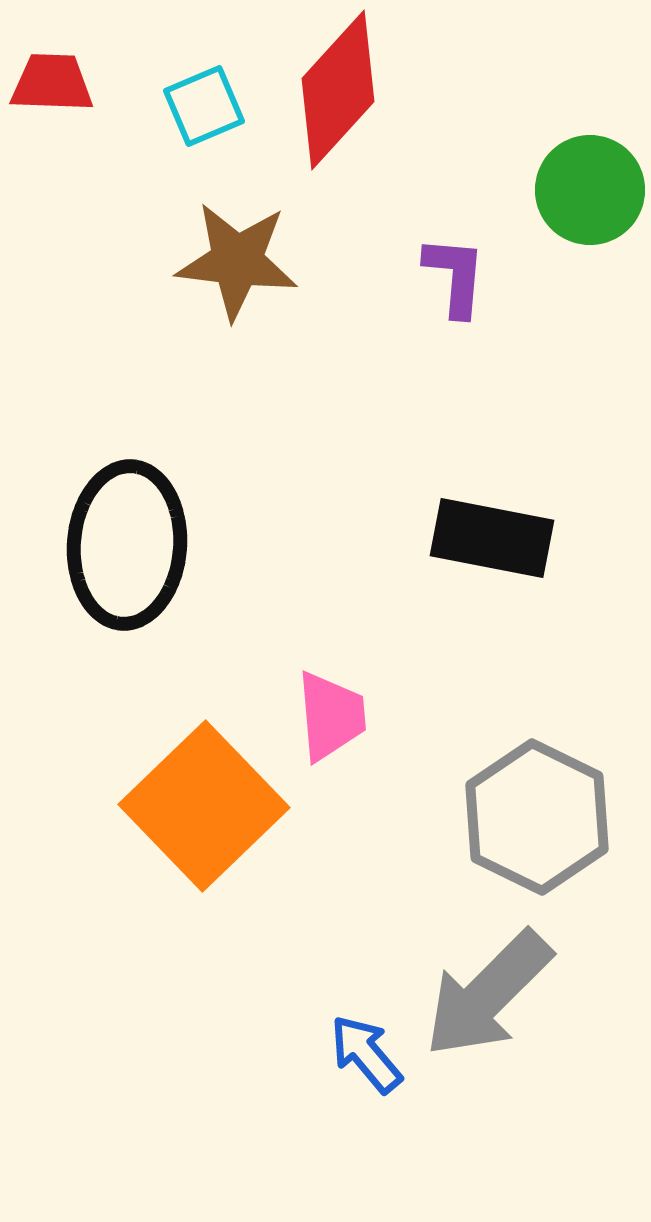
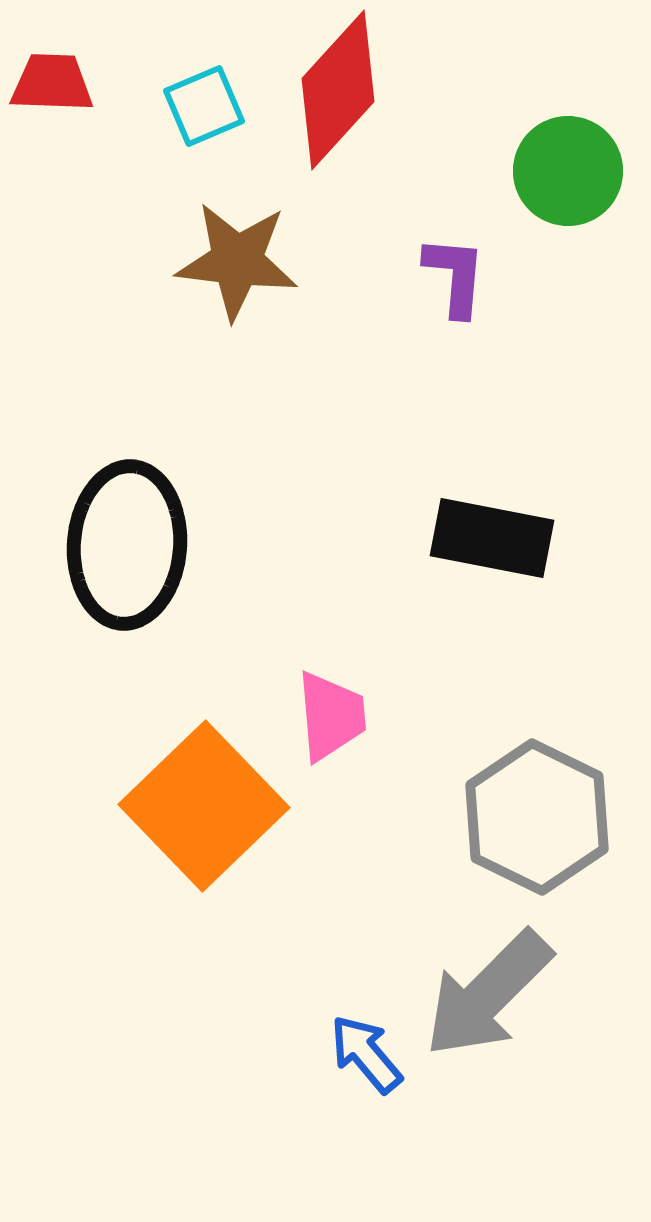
green circle: moved 22 px left, 19 px up
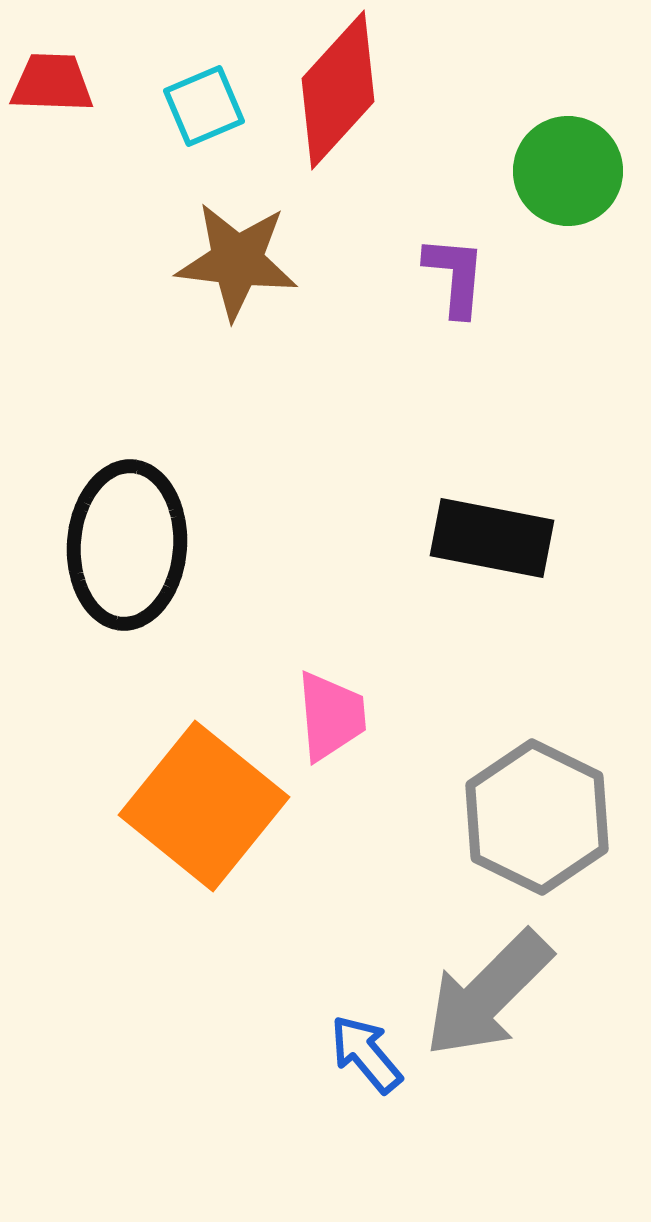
orange square: rotated 7 degrees counterclockwise
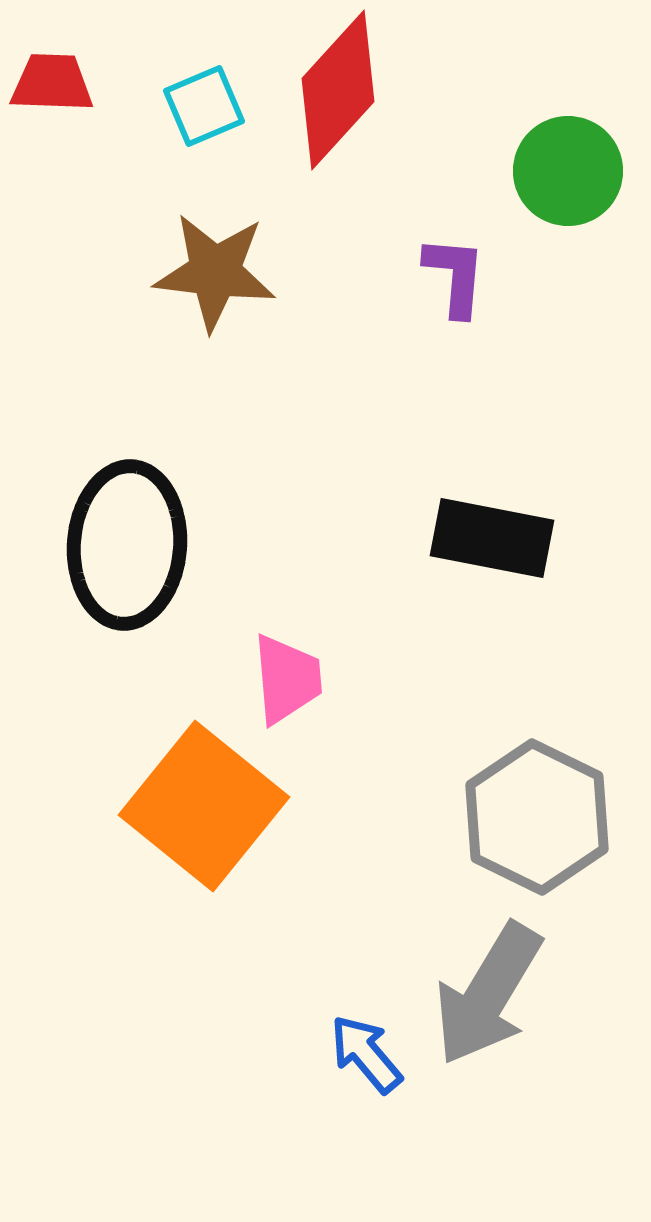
brown star: moved 22 px left, 11 px down
pink trapezoid: moved 44 px left, 37 px up
gray arrow: rotated 14 degrees counterclockwise
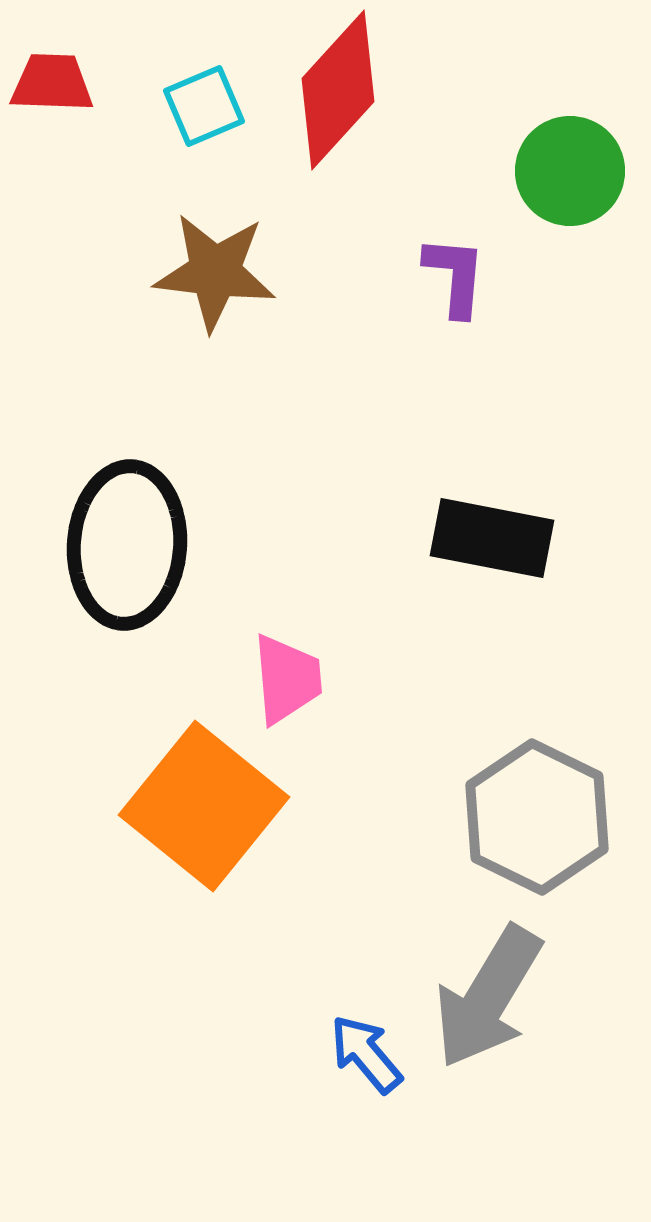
green circle: moved 2 px right
gray arrow: moved 3 px down
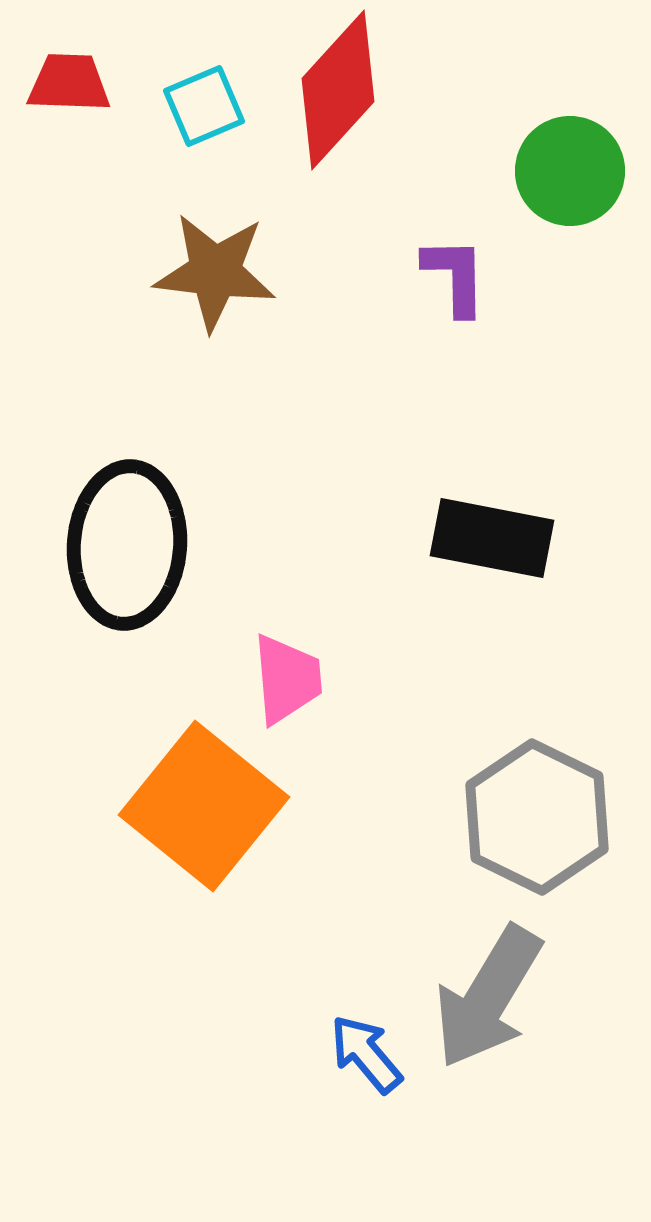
red trapezoid: moved 17 px right
purple L-shape: rotated 6 degrees counterclockwise
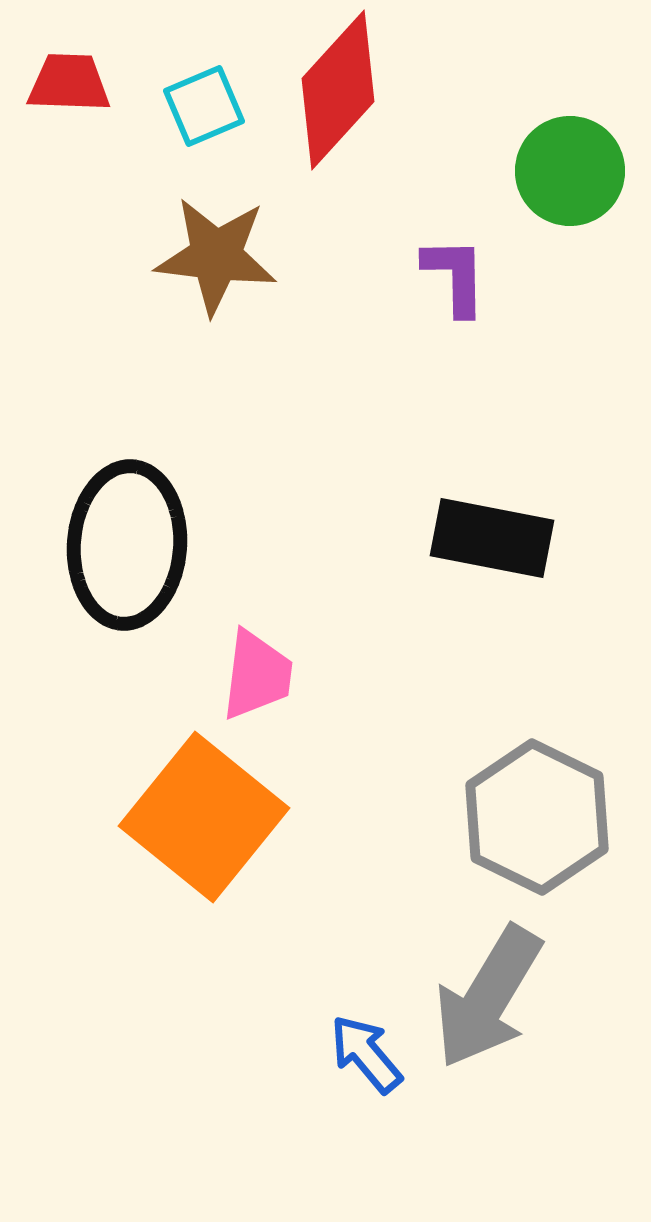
brown star: moved 1 px right, 16 px up
pink trapezoid: moved 30 px left, 4 px up; rotated 12 degrees clockwise
orange square: moved 11 px down
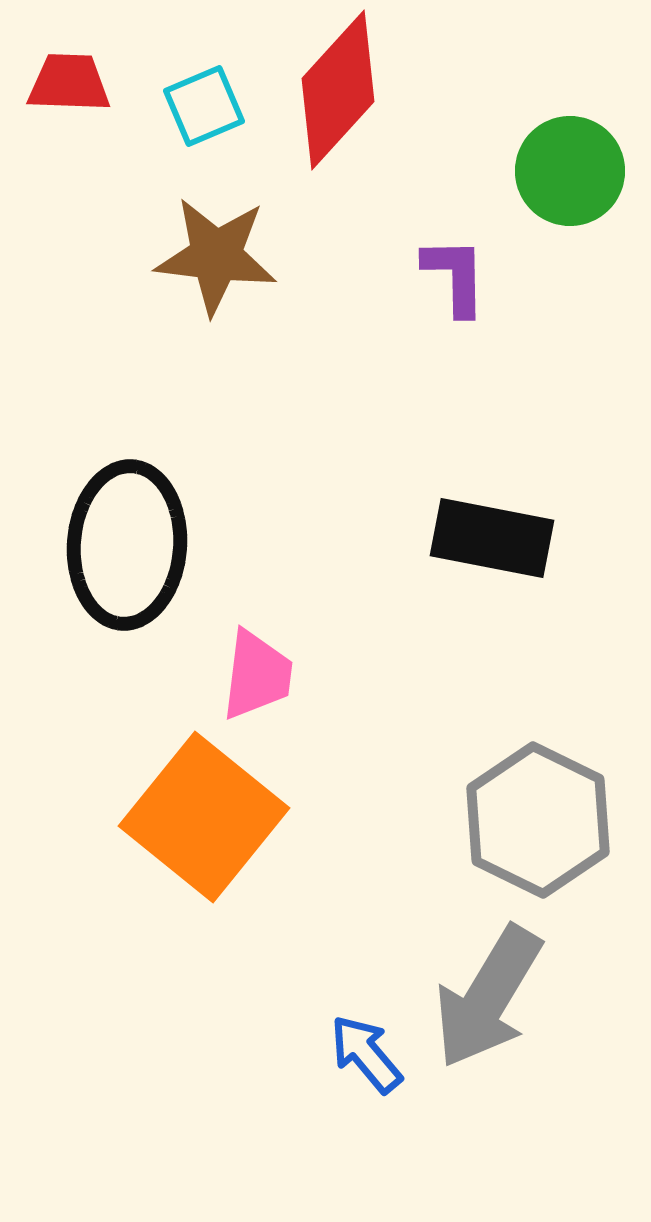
gray hexagon: moved 1 px right, 3 px down
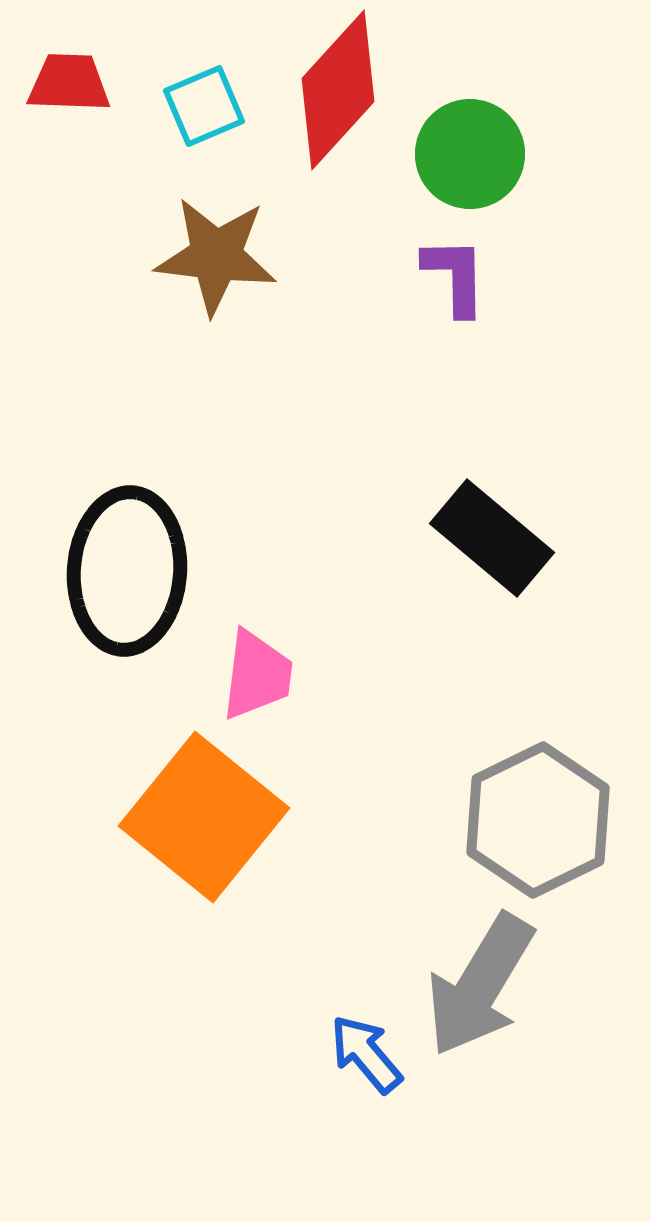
green circle: moved 100 px left, 17 px up
black rectangle: rotated 29 degrees clockwise
black ellipse: moved 26 px down
gray hexagon: rotated 8 degrees clockwise
gray arrow: moved 8 px left, 12 px up
